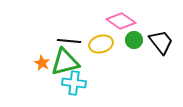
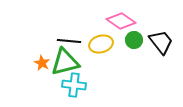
cyan cross: moved 2 px down
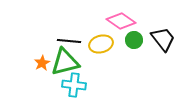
black trapezoid: moved 2 px right, 3 px up
orange star: rotated 14 degrees clockwise
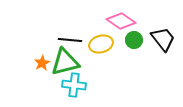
black line: moved 1 px right, 1 px up
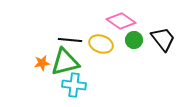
yellow ellipse: rotated 35 degrees clockwise
orange star: rotated 21 degrees clockwise
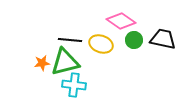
black trapezoid: rotated 40 degrees counterclockwise
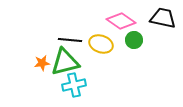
black trapezoid: moved 21 px up
cyan cross: rotated 20 degrees counterclockwise
